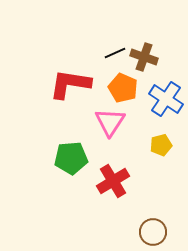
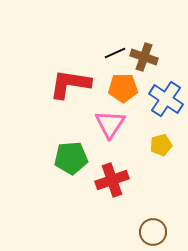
orange pentagon: rotated 24 degrees counterclockwise
pink triangle: moved 2 px down
red cross: moved 1 px left, 1 px up; rotated 12 degrees clockwise
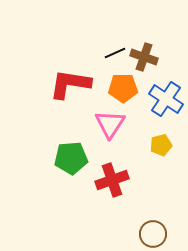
brown circle: moved 2 px down
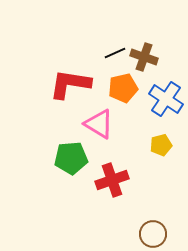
orange pentagon: rotated 12 degrees counterclockwise
pink triangle: moved 11 px left; rotated 32 degrees counterclockwise
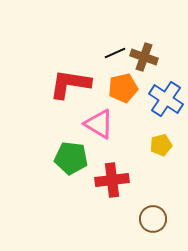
green pentagon: rotated 12 degrees clockwise
red cross: rotated 12 degrees clockwise
brown circle: moved 15 px up
